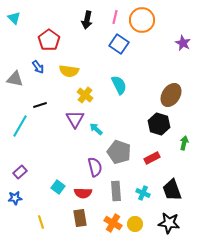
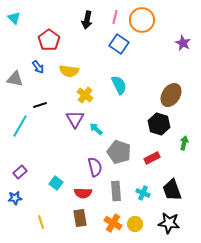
cyan square: moved 2 px left, 4 px up
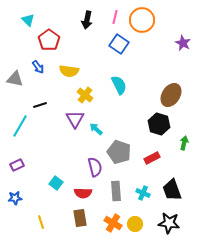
cyan triangle: moved 14 px right, 2 px down
purple rectangle: moved 3 px left, 7 px up; rotated 16 degrees clockwise
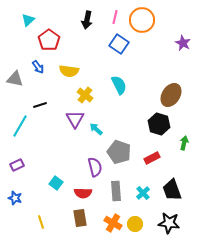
cyan triangle: rotated 32 degrees clockwise
cyan cross: rotated 24 degrees clockwise
blue star: rotated 24 degrees clockwise
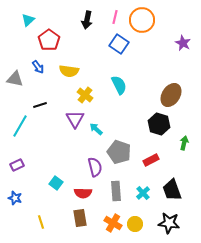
red rectangle: moved 1 px left, 2 px down
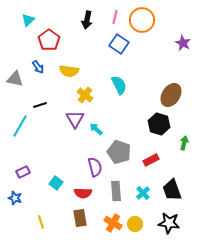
purple rectangle: moved 6 px right, 7 px down
